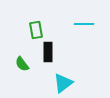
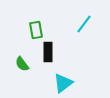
cyan line: rotated 54 degrees counterclockwise
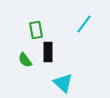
green semicircle: moved 3 px right, 4 px up
cyan triangle: rotated 40 degrees counterclockwise
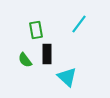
cyan line: moved 5 px left
black rectangle: moved 1 px left, 2 px down
cyan triangle: moved 4 px right, 6 px up
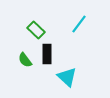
green rectangle: rotated 36 degrees counterclockwise
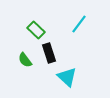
black rectangle: moved 2 px right, 1 px up; rotated 18 degrees counterclockwise
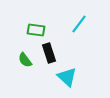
green rectangle: rotated 36 degrees counterclockwise
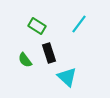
green rectangle: moved 1 px right, 4 px up; rotated 24 degrees clockwise
